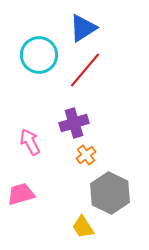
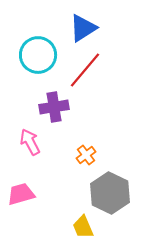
cyan circle: moved 1 px left
purple cross: moved 20 px left, 16 px up; rotated 8 degrees clockwise
yellow trapezoid: rotated 10 degrees clockwise
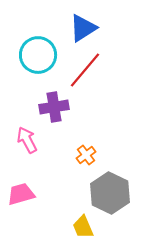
pink arrow: moved 3 px left, 2 px up
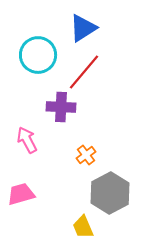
red line: moved 1 px left, 2 px down
purple cross: moved 7 px right; rotated 12 degrees clockwise
gray hexagon: rotated 6 degrees clockwise
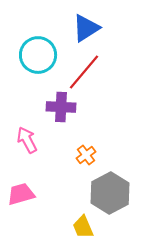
blue triangle: moved 3 px right
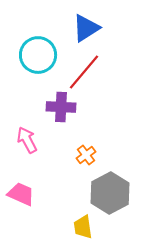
pink trapezoid: rotated 40 degrees clockwise
yellow trapezoid: rotated 15 degrees clockwise
